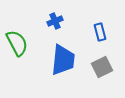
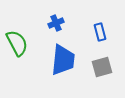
blue cross: moved 1 px right, 2 px down
gray square: rotated 10 degrees clockwise
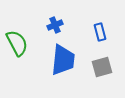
blue cross: moved 1 px left, 2 px down
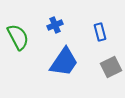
green semicircle: moved 1 px right, 6 px up
blue trapezoid: moved 1 px right, 2 px down; rotated 28 degrees clockwise
gray square: moved 9 px right; rotated 10 degrees counterclockwise
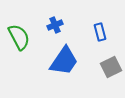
green semicircle: moved 1 px right
blue trapezoid: moved 1 px up
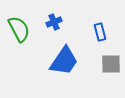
blue cross: moved 1 px left, 3 px up
green semicircle: moved 8 px up
gray square: moved 3 px up; rotated 25 degrees clockwise
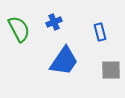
gray square: moved 6 px down
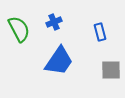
blue trapezoid: moved 5 px left
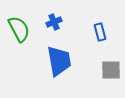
blue trapezoid: rotated 44 degrees counterclockwise
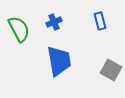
blue rectangle: moved 11 px up
gray square: rotated 30 degrees clockwise
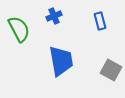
blue cross: moved 6 px up
blue trapezoid: moved 2 px right
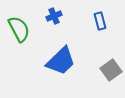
blue trapezoid: rotated 56 degrees clockwise
gray square: rotated 25 degrees clockwise
